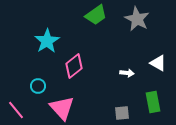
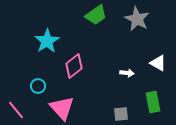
gray square: moved 1 px left, 1 px down
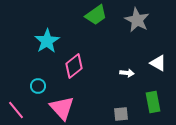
gray star: moved 1 px down
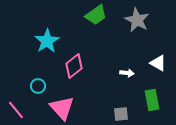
green rectangle: moved 1 px left, 2 px up
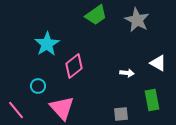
cyan star: moved 3 px down
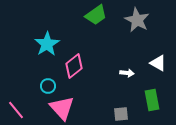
cyan circle: moved 10 px right
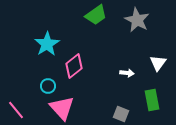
white triangle: rotated 36 degrees clockwise
gray square: rotated 28 degrees clockwise
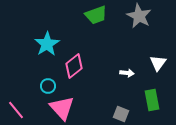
green trapezoid: rotated 15 degrees clockwise
gray star: moved 2 px right, 4 px up
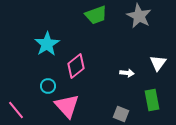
pink diamond: moved 2 px right
pink triangle: moved 5 px right, 2 px up
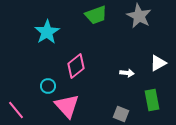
cyan star: moved 12 px up
white triangle: rotated 24 degrees clockwise
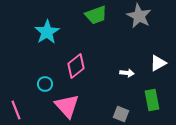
cyan circle: moved 3 px left, 2 px up
pink line: rotated 18 degrees clockwise
